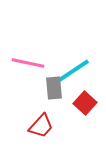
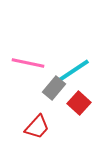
gray rectangle: rotated 45 degrees clockwise
red square: moved 6 px left
red trapezoid: moved 4 px left, 1 px down
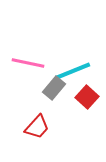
cyan line: rotated 12 degrees clockwise
red square: moved 8 px right, 6 px up
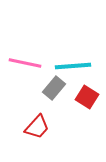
pink line: moved 3 px left
cyan line: moved 5 px up; rotated 18 degrees clockwise
red square: rotated 10 degrees counterclockwise
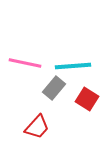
red square: moved 2 px down
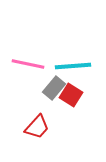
pink line: moved 3 px right, 1 px down
red square: moved 16 px left, 4 px up
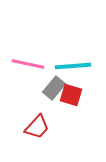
red square: rotated 15 degrees counterclockwise
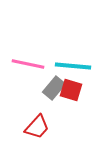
cyan line: rotated 9 degrees clockwise
red square: moved 5 px up
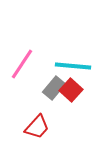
pink line: moved 6 px left; rotated 68 degrees counterclockwise
red square: rotated 25 degrees clockwise
